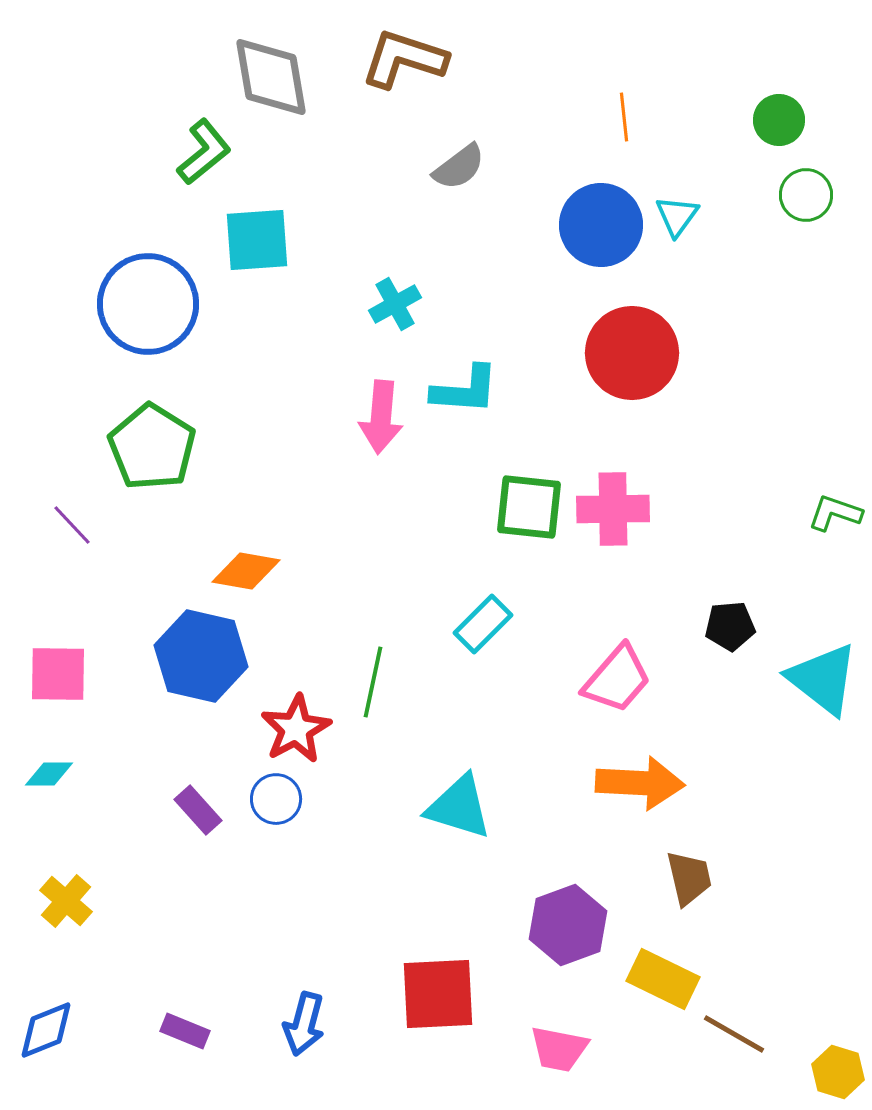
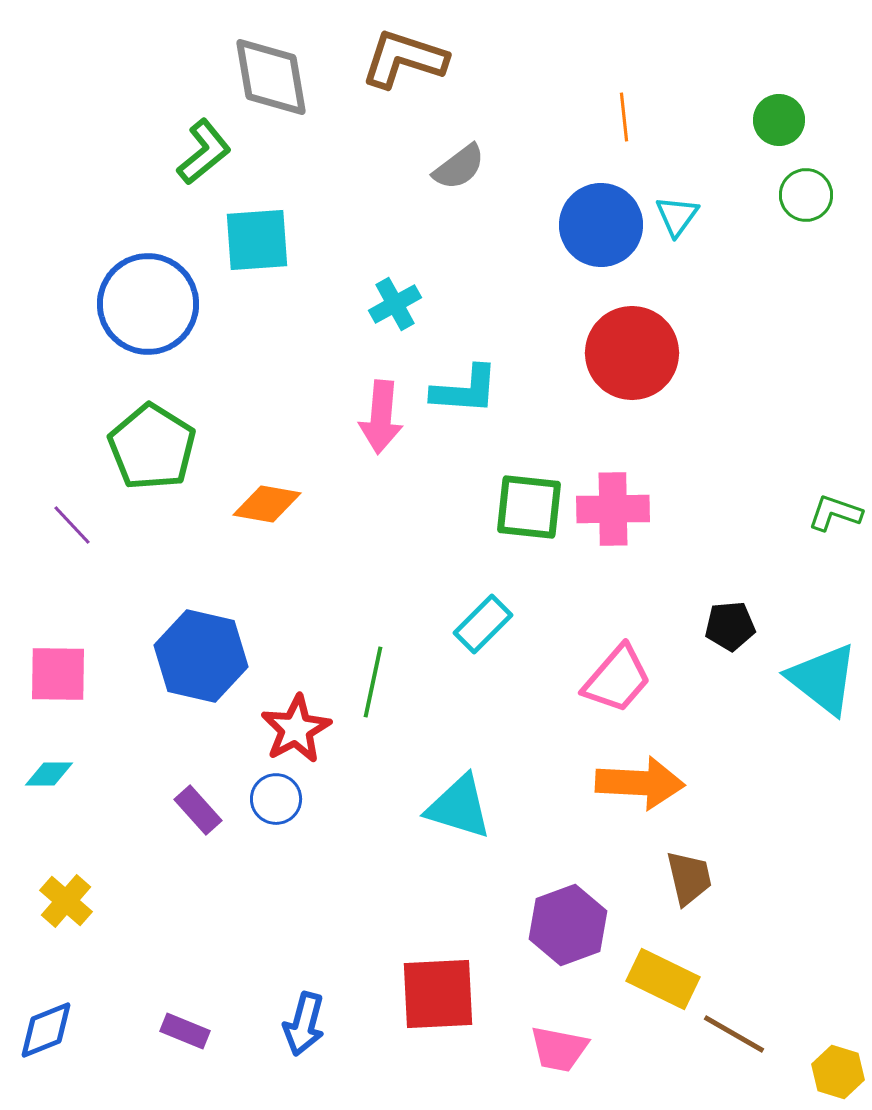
orange diamond at (246, 571): moved 21 px right, 67 px up
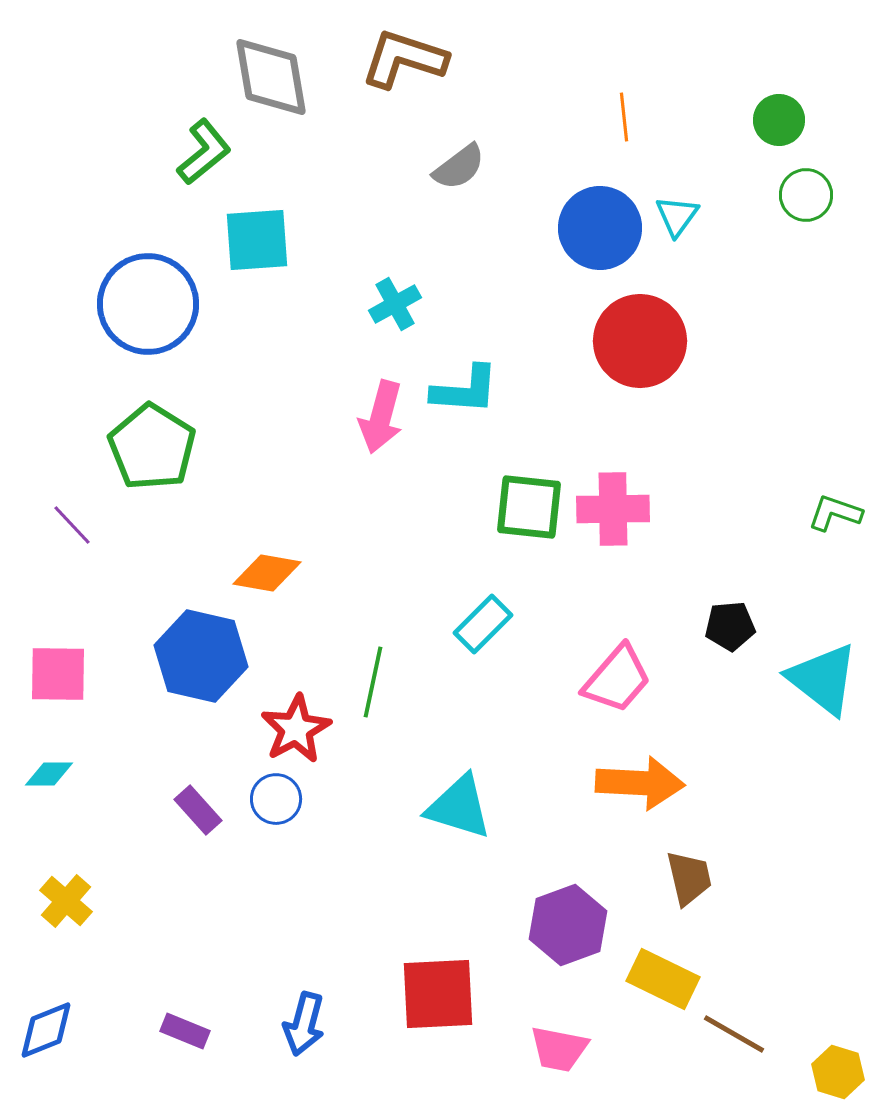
blue circle at (601, 225): moved 1 px left, 3 px down
red circle at (632, 353): moved 8 px right, 12 px up
pink arrow at (381, 417): rotated 10 degrees clockwise
orange diamond at (267, 504): moved 69 px down
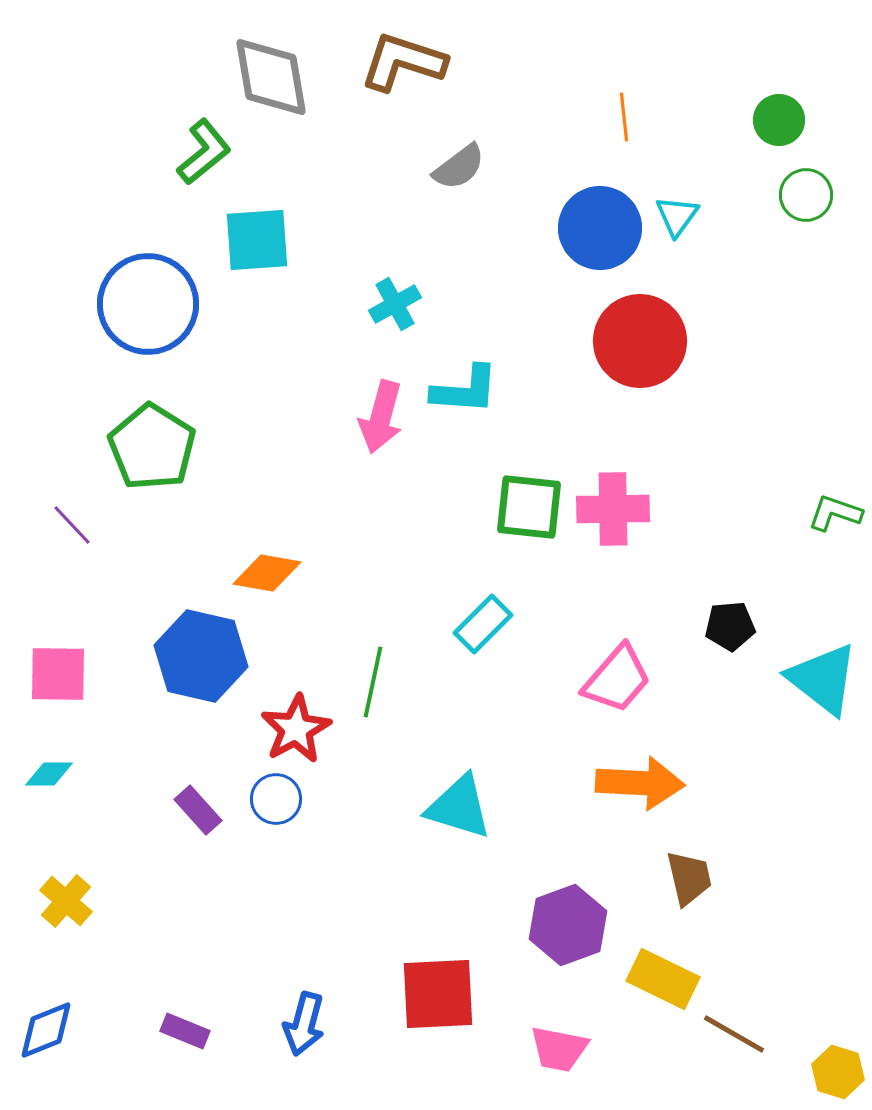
brown L-shape at (404, 59): moved 1 px left, 3 px down
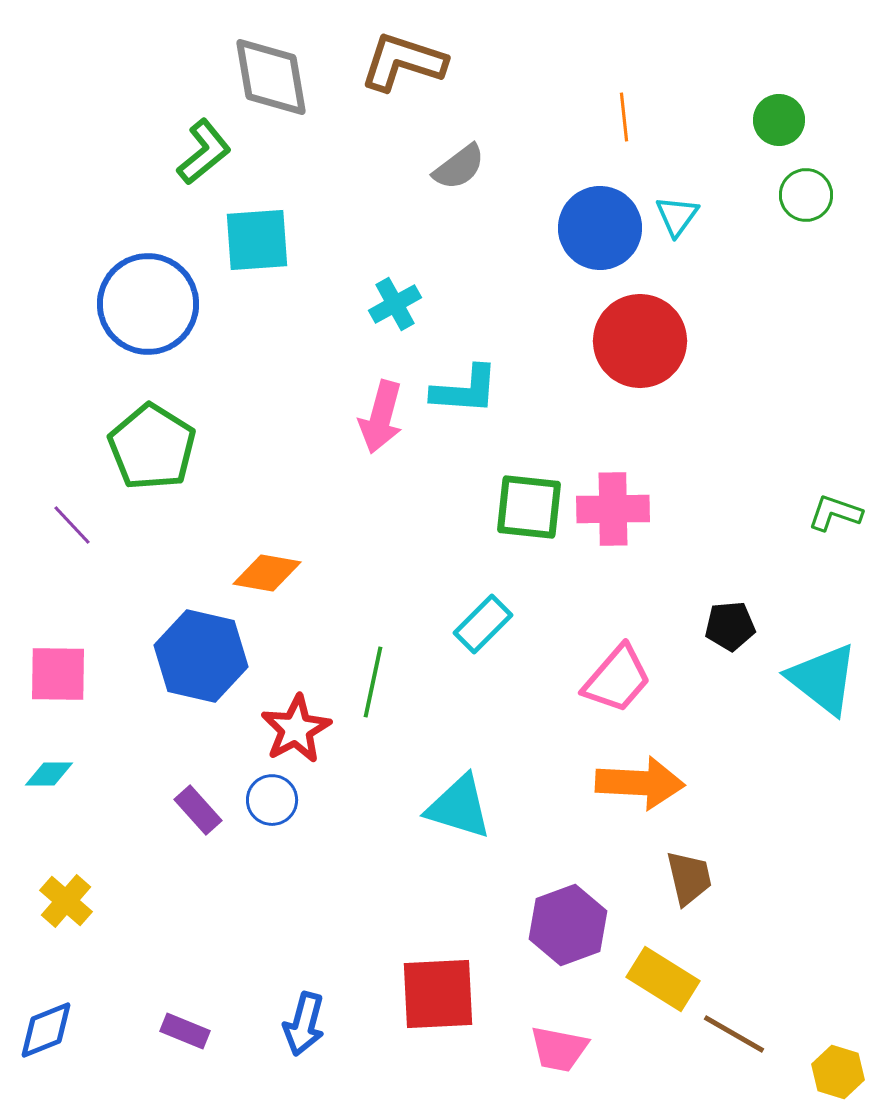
blue circle at (276, 799): moved 4 px left, 1 px down
yellow rectangle at (663, 979): rotated 6 degrees clockwise
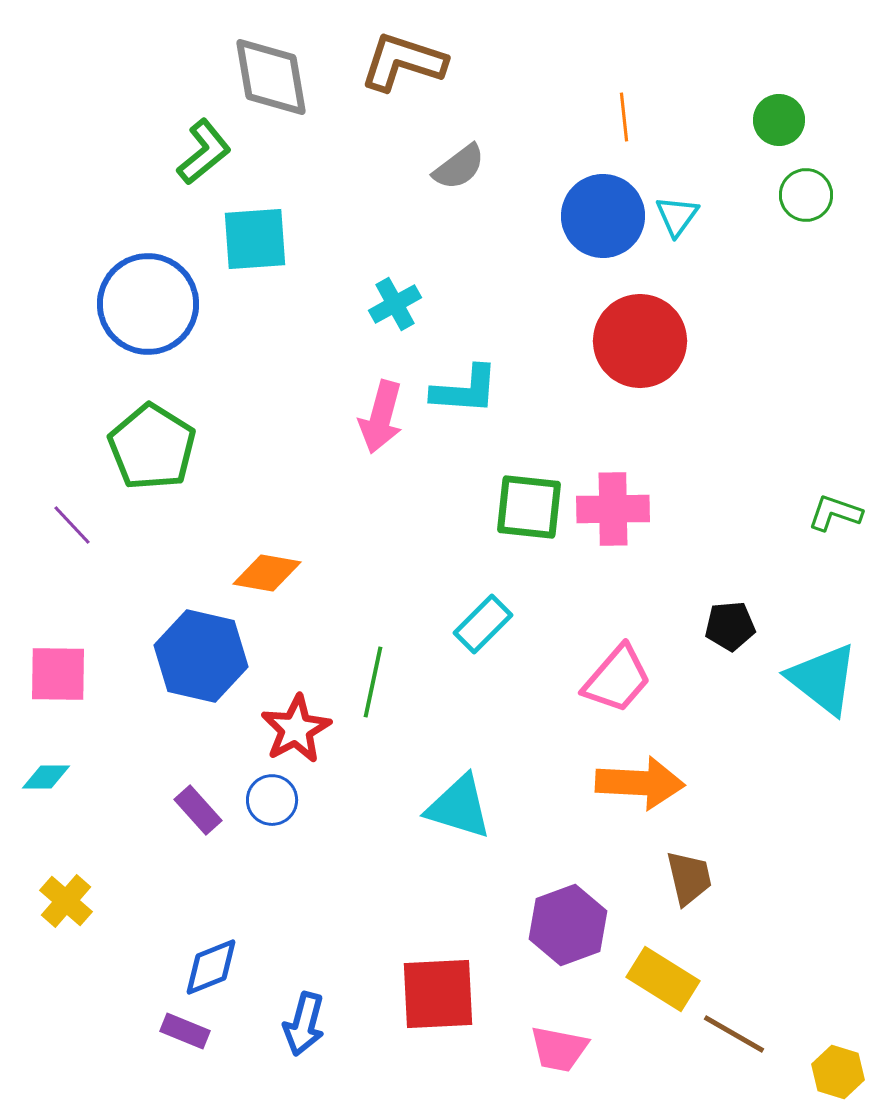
blue circle at (600, 228): moved 3 px right, 12 px up
cyan square at (257, 240): moved 2 px left, 1 px up
cyan diamond at (49, 774): moved 3 px left, 3 px down
blue diamond at (46, 1030): moved 165 px right, 63 px up
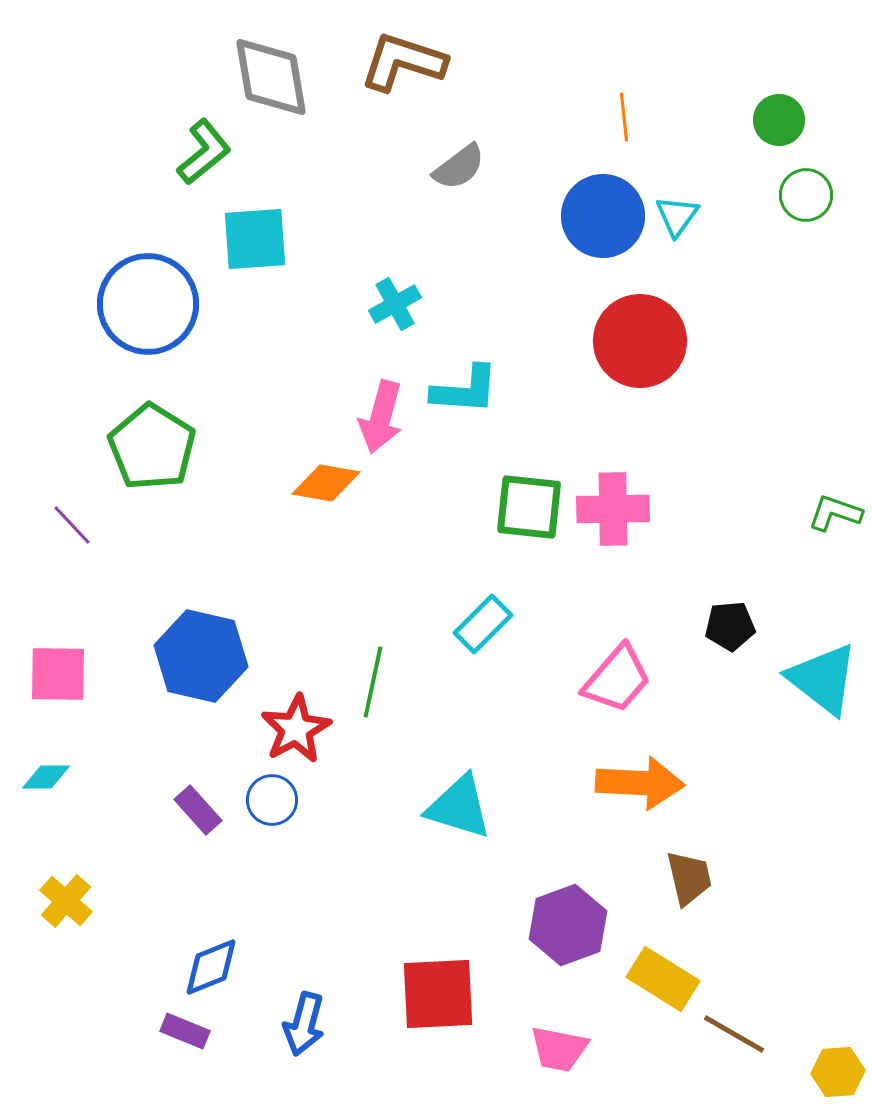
orange diamond at (267, 573): moved 59 px right, 90 px up
yellow hexagon at (838, 1072): rotated 21 degrees counterclockwise
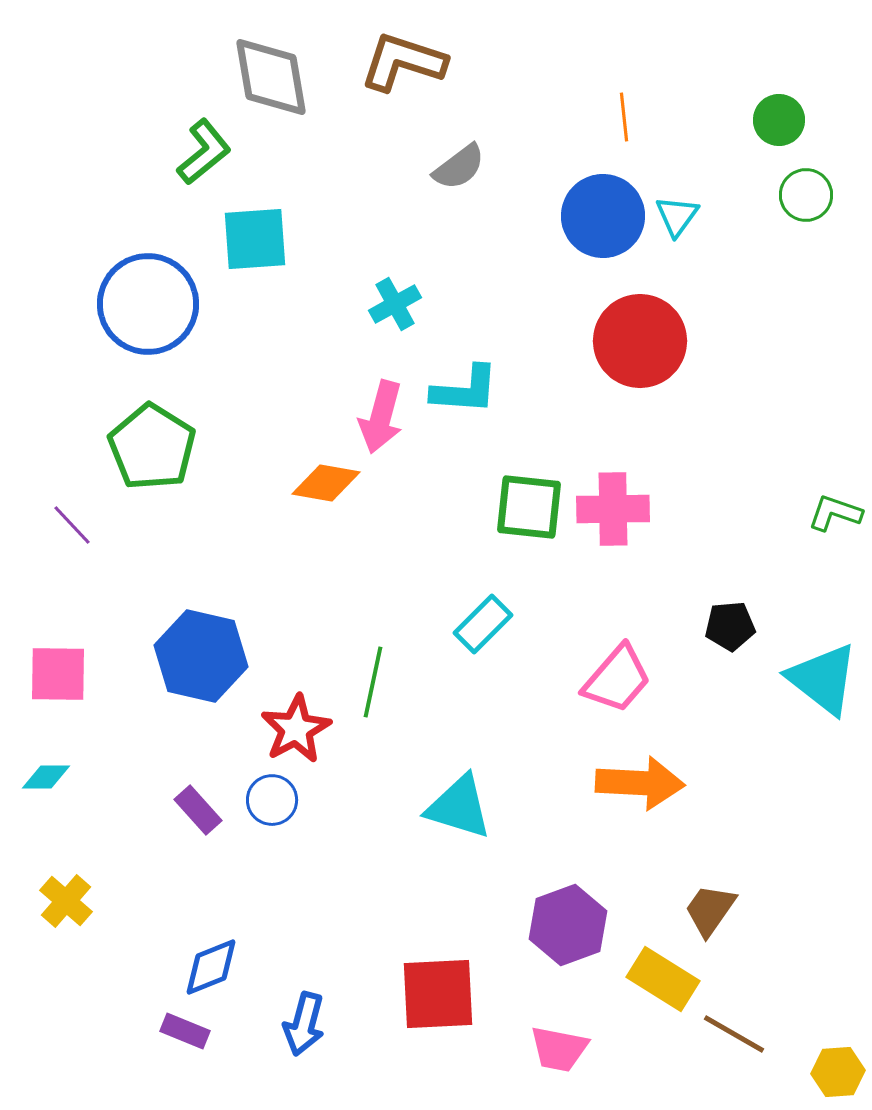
brown trapezoid at (689, 878): moved 21 px right, 32 px down; rotated 132 degrees counterclockwise
